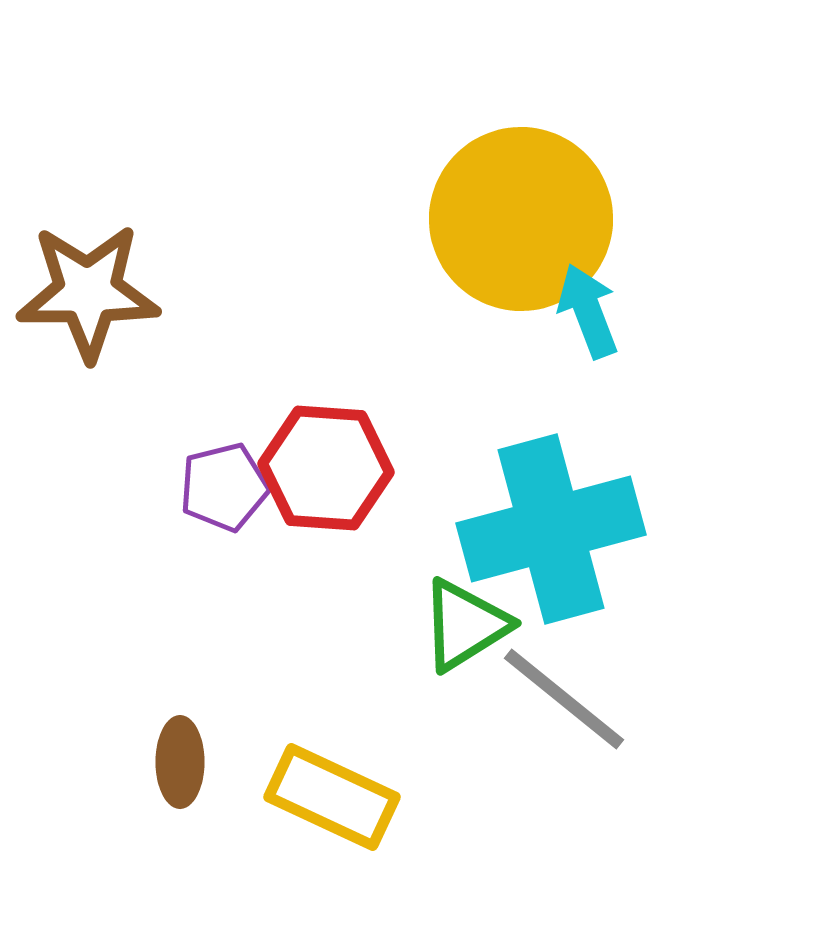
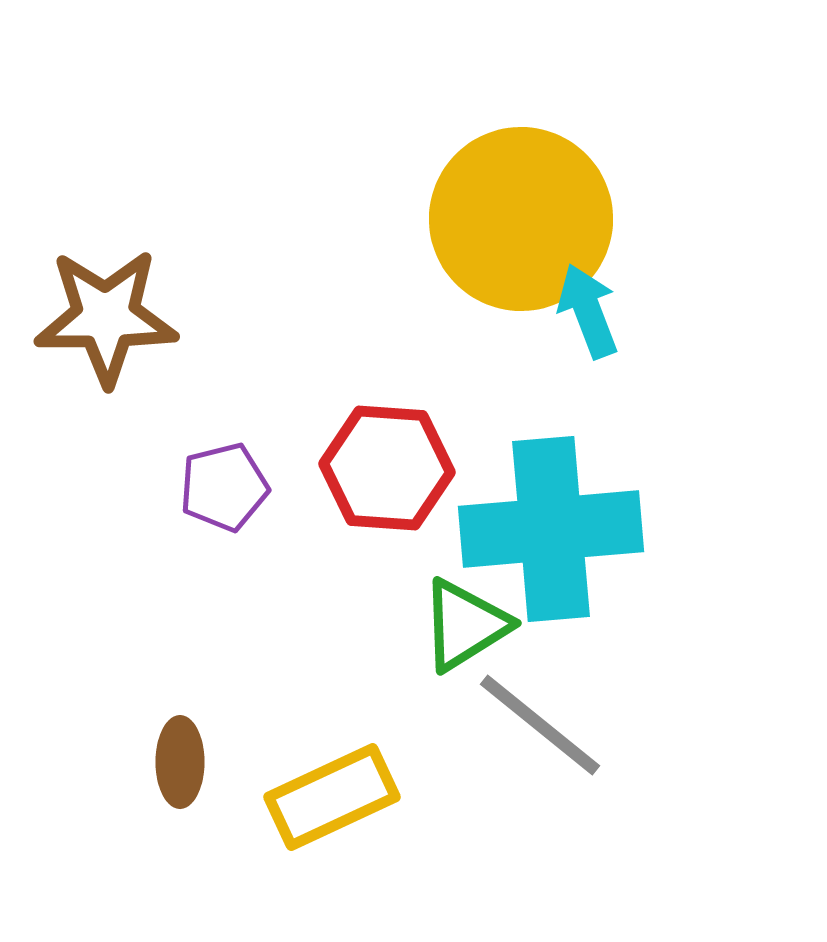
brown star: moved 18 px right, 25 px down
red hexagon: moved 61 px right
cyan cross: rotated 10 degrees clockwise
gray line: moved 24 px left, 26 px down
yellow rectangle: rotated 50 degrees counterclockwise
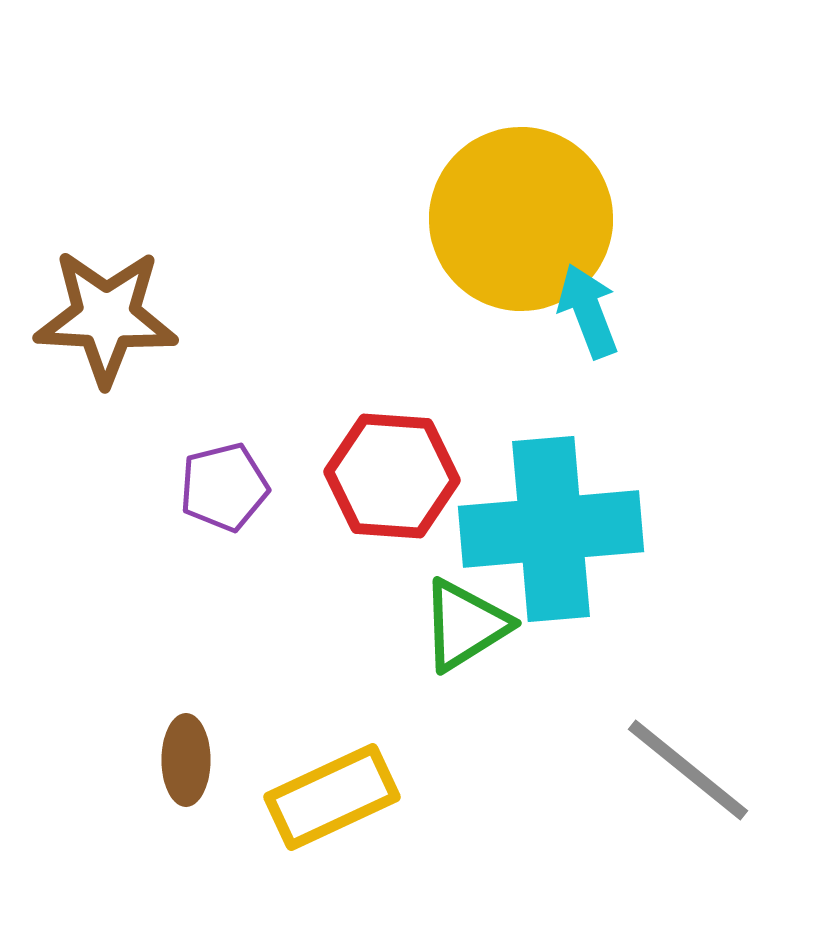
brown star: rotated 3 degrees clockwise
red hexagon: moved 5 px right, 8 px down
gray line: moved 148 px right, 45 px down
brown ellipse: moved 6 px right, 2 px up
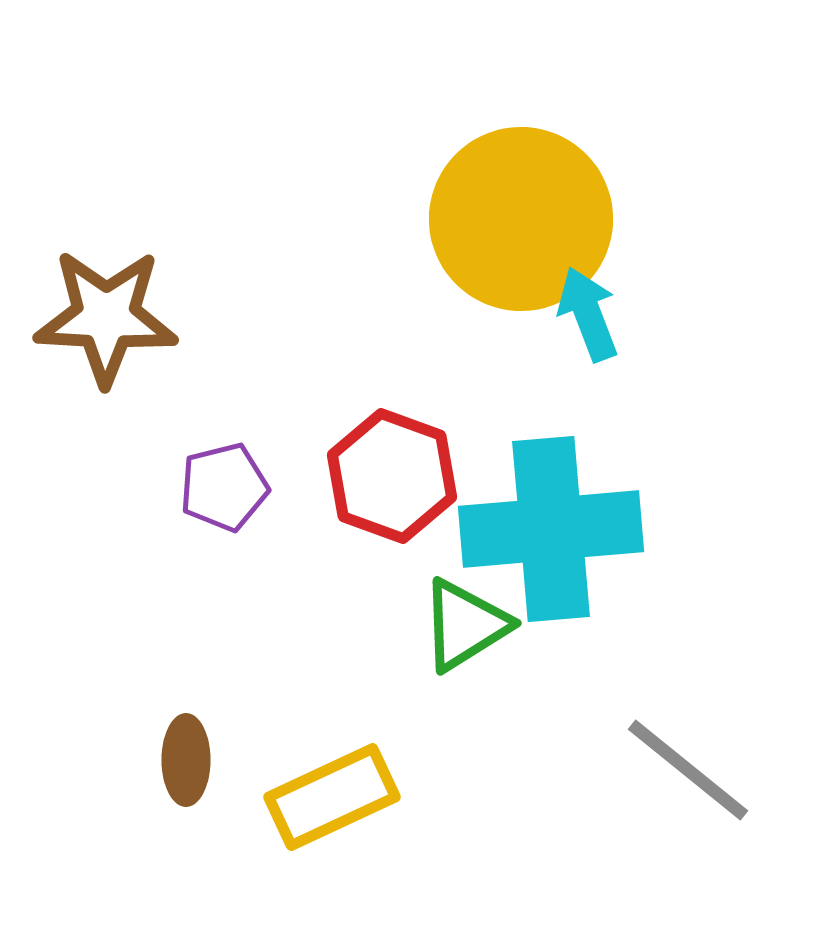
cyan arrow: moved 3 px down
red hexagon: rotated 16 degrees clockwise
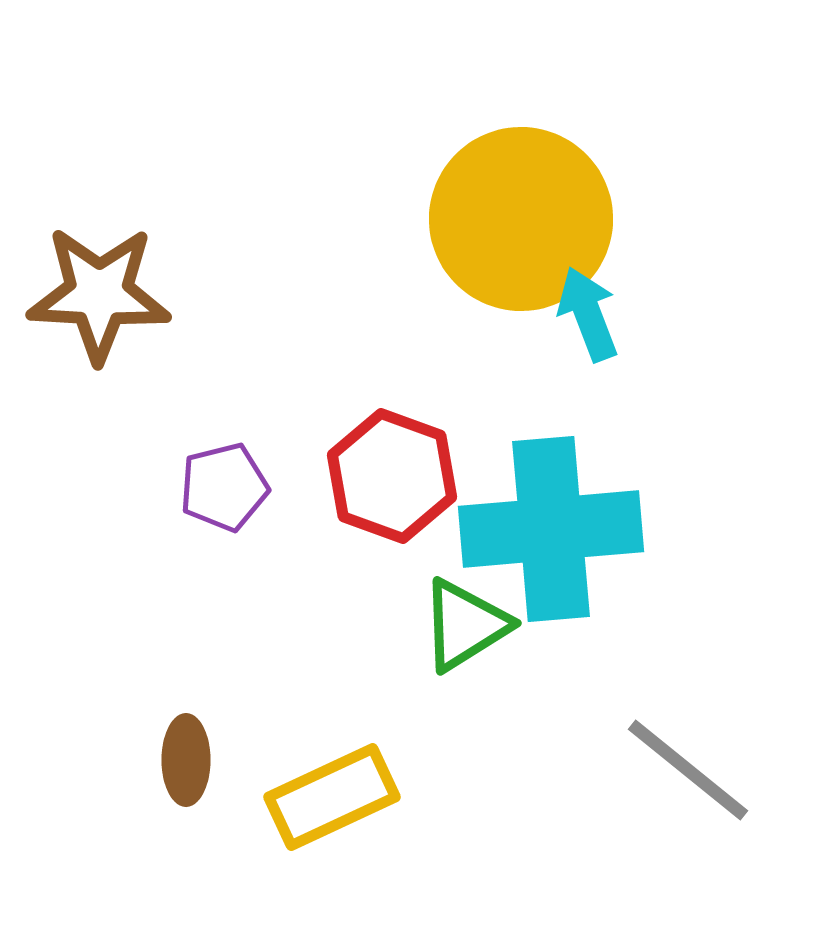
brown star: moved 7 px left, 23 px up
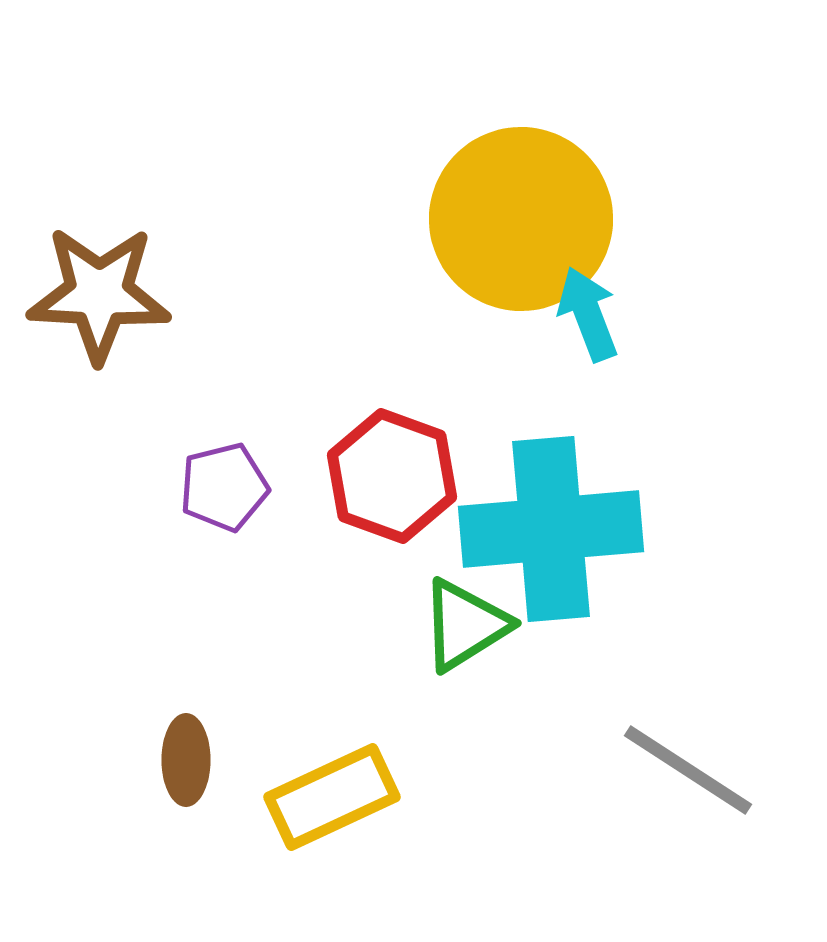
gray line: rotated 6 degrees counterclockwise
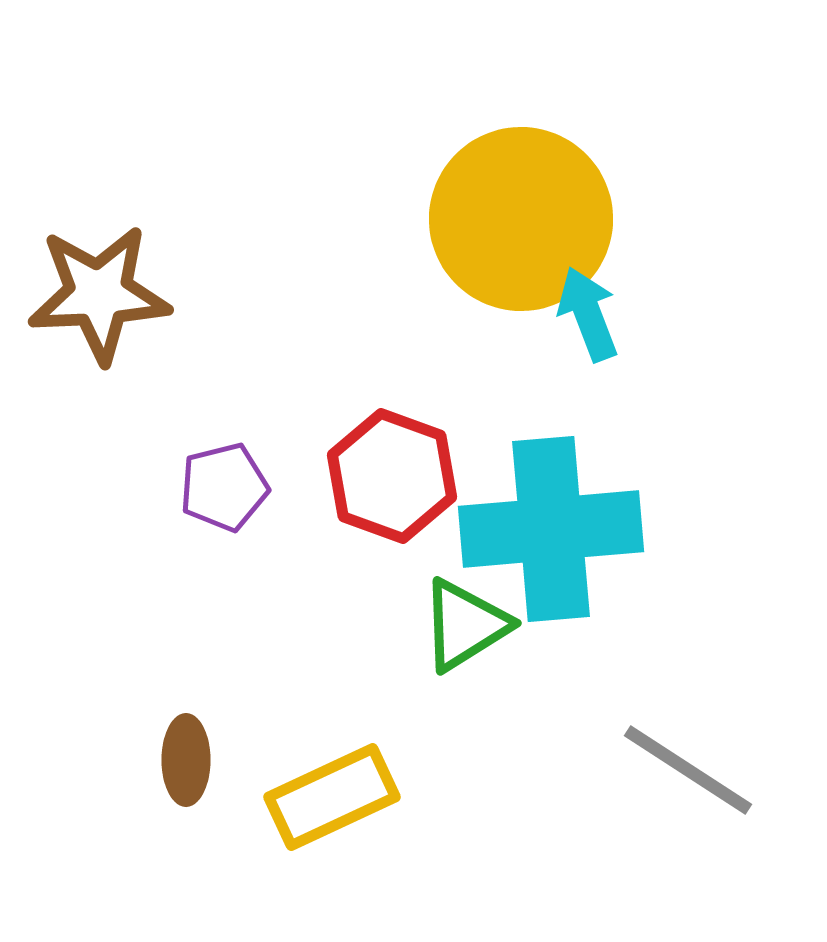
brown star: rotated 6 degrees counterclockwise
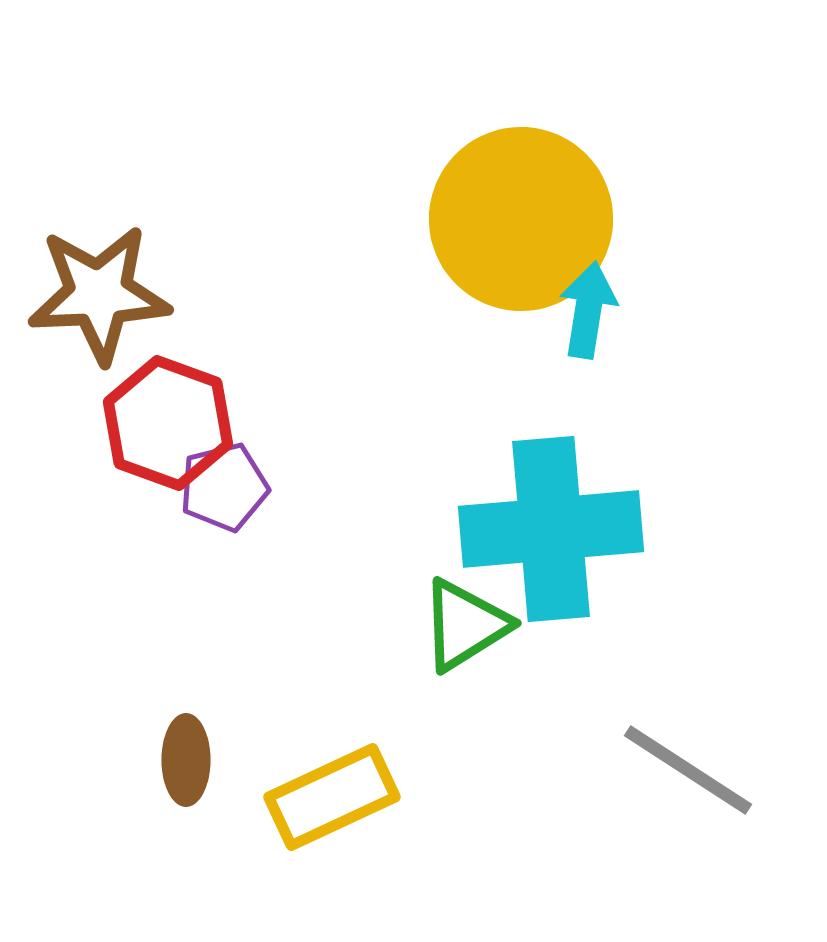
cyan arrow: moved 4 px up; rotated 30 degrees clockwise
red hexagon: moved 224 px left, 53 px up
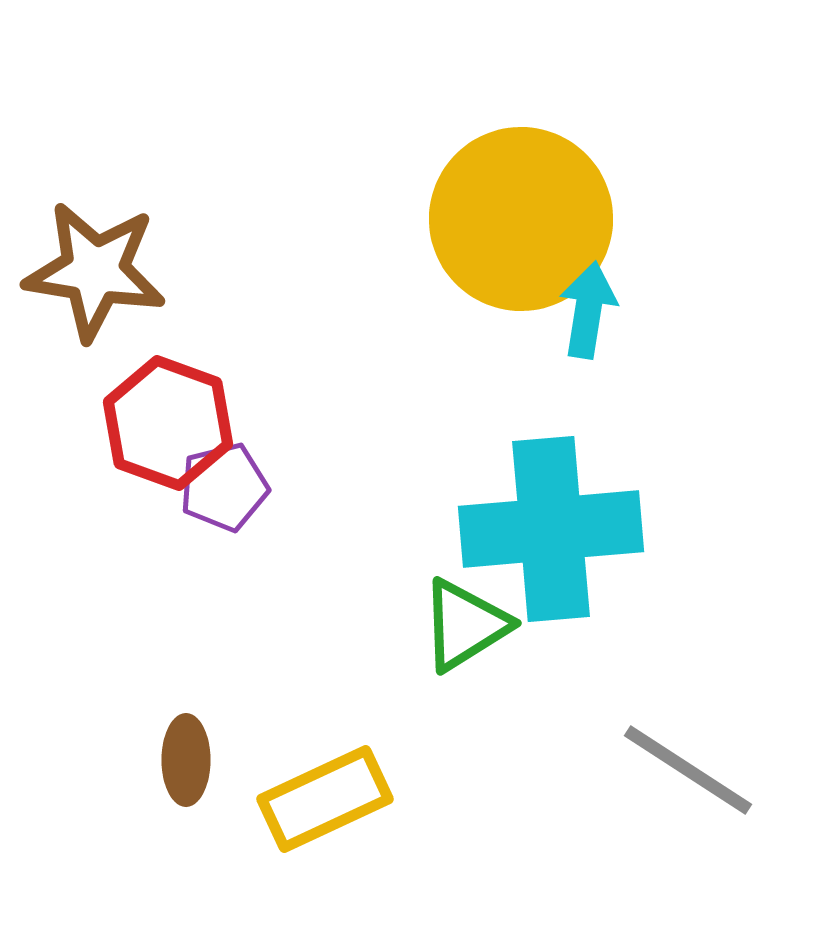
brown star: moved 4 px left, 23 px up; rotated 12 degrees clockwise
yellow rectangle: moved 7 px left, 2 px down
